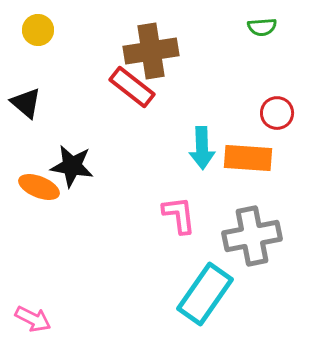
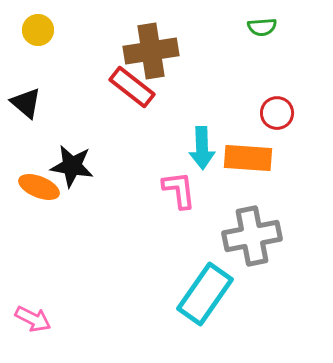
pink L-shape: moved 25 px up
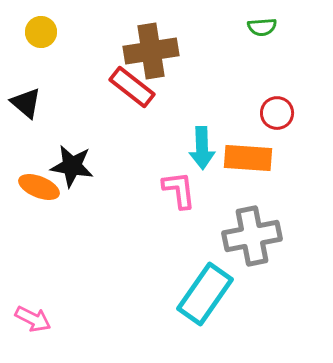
yellow circle: moved 3 px right, 2 px down
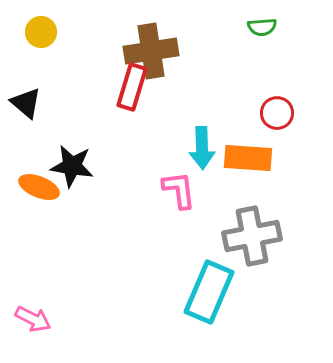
red rectangle: rotated 69 degrees clockwise
cyan rectangle: moved 4 px right, 2 px up; rotated 12 degrees counterclockwise
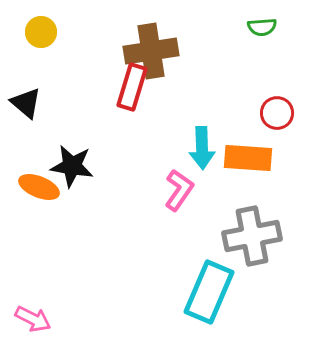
pink L-shape: rotated 42 degrees clockwise
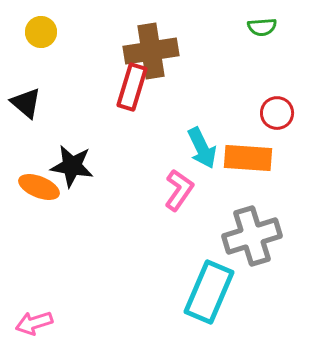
cyan arrow: rotated 24 degrees counterclockwise
gray cross: rotated 6 degrees counterclockwise
pink arrow: moved 1 px right, 4 px down; rotated 135 degrees clockwise
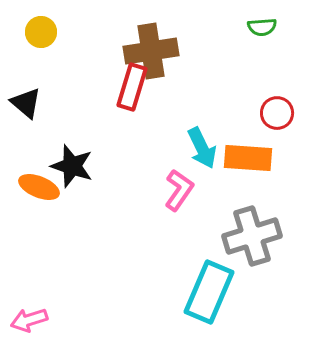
black star: rotated 9 degrees clockwise
pink arrow: moved 5 px left, 3 px up
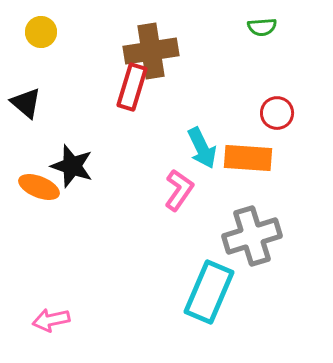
pink arrow: moved 22 px right; rotated 6 degrees clockwise
